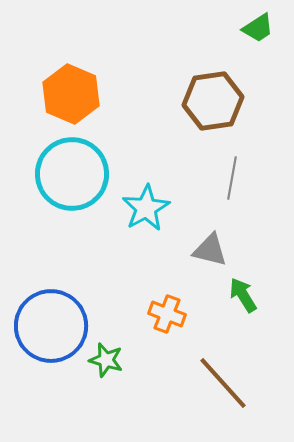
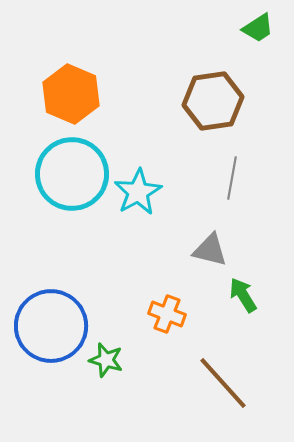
cyan star: moved 8 px left, 16 px up
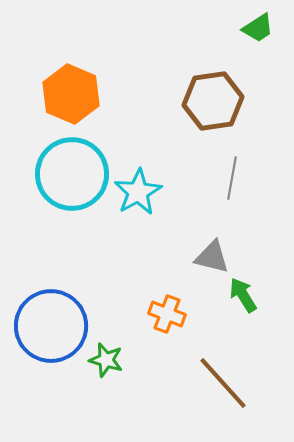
gray triangle: moved 2 px right, 7 px down
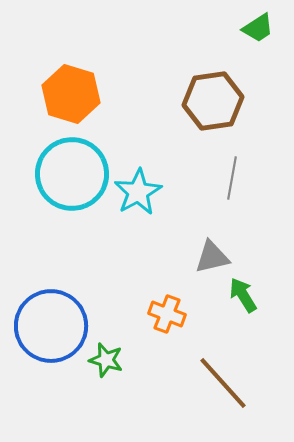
orange hexagon: rotated 6 degrees counterclockwise
gray triangle: rotated 27 degrees counterclockwise
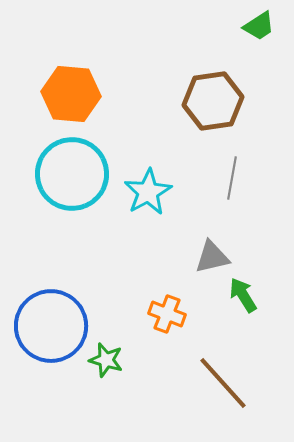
green trapezoid: moved 1 px right, 2 px up
orange hexagon: rotated 12 degrees counterclockwise
cyan star: moved 10 px right
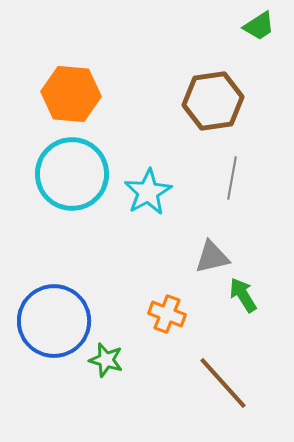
blue circle: moved 3 px right, 5 px up
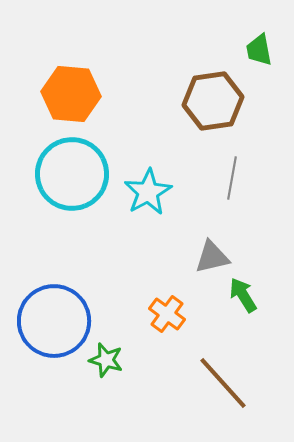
green trapezoid: moved 24 px down; rotated 112 degrees clockwise
orange cross: rotated 15 degrees clockwise
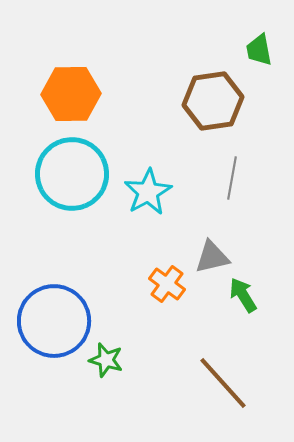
orange hexagon: rotated 6 degrees counterclockwise
orange cross: moved 30 px up
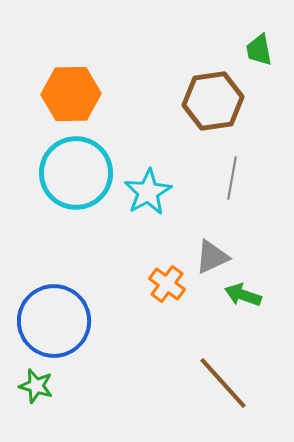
cyan circle: moved 4 px right, 1 px up
gray triangle: rotated 12 degrees counterclockwise
green arrow: rotated 39 degrees counterclockwise
green star: moved 70 px left, 26 px down
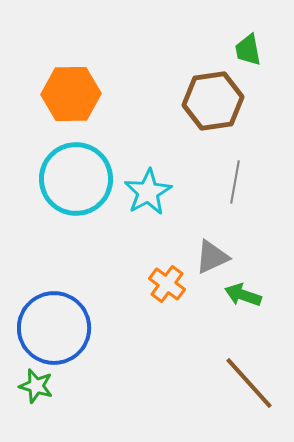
green trapezoid: moved 11 px left
cyan circle: moved 6 px down
gray line: moved 3 px right, 4 px down
blue circle: moved 7 px down
brown line: moved 26 px right
